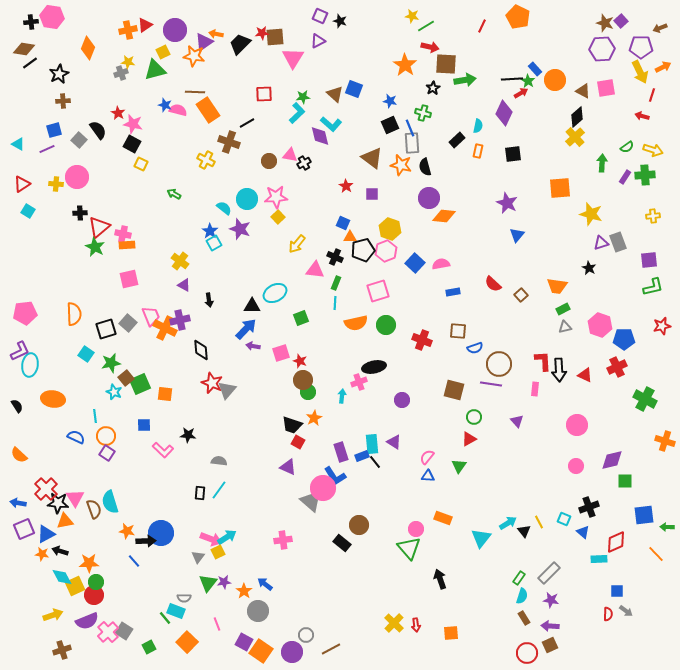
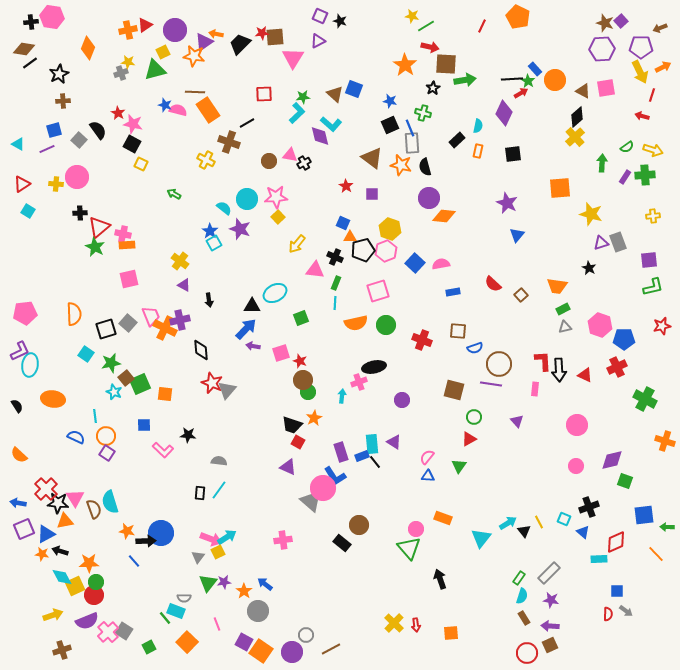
green square at (625, 481): rotated 21 degrees clockwise
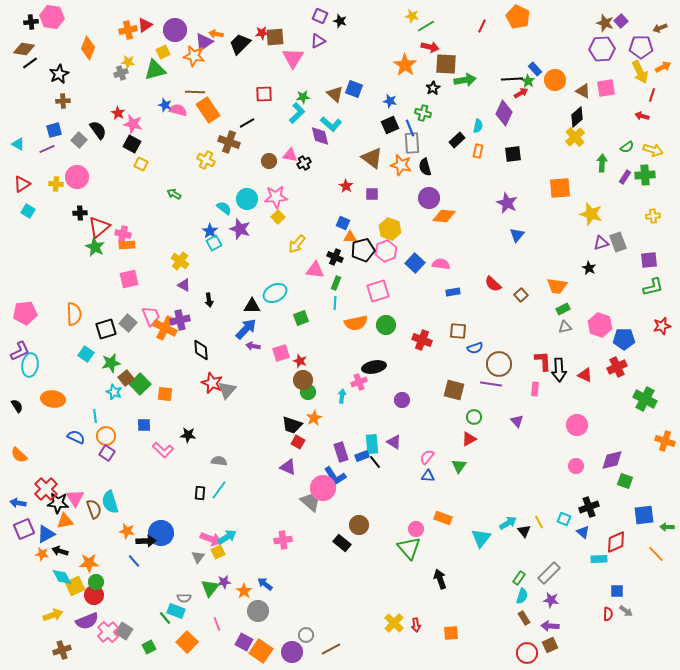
pink semicircle at (441, 264): rotated 18 degrees clockwise
green square at (140, 384): rotated 20 degrees counterclockwise
green triangle at (208, 583): moved 2 px right, 5 px down
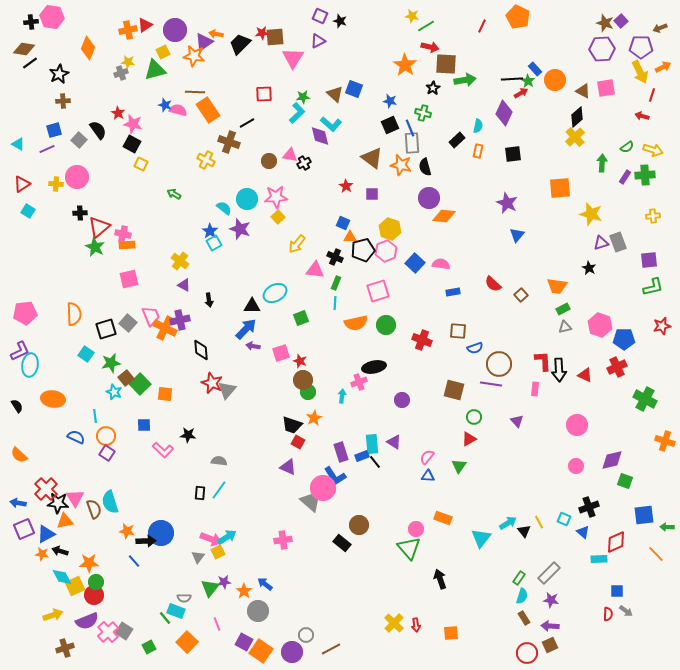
brown cross at (62, 650): moved 3 px right, 2 px up
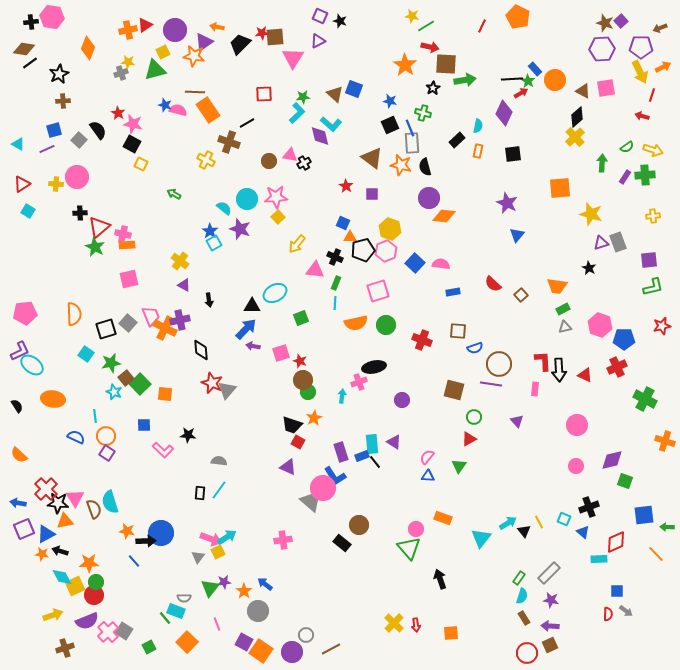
orange arrow at (216, 34): moved 1 px right, 7 px up
cyan ellipse at (30, 365): moved 2 px right; rotated 60 degrees counterclockwise
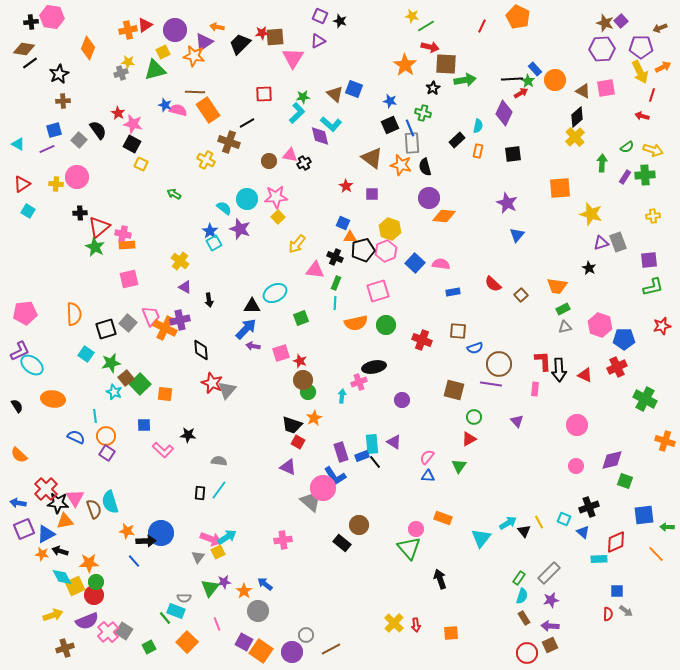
purple triangle at (184, 285): moved 1 px right, 2 px down
purple star at (551, 600): rotated 21 degrees counterclockwise
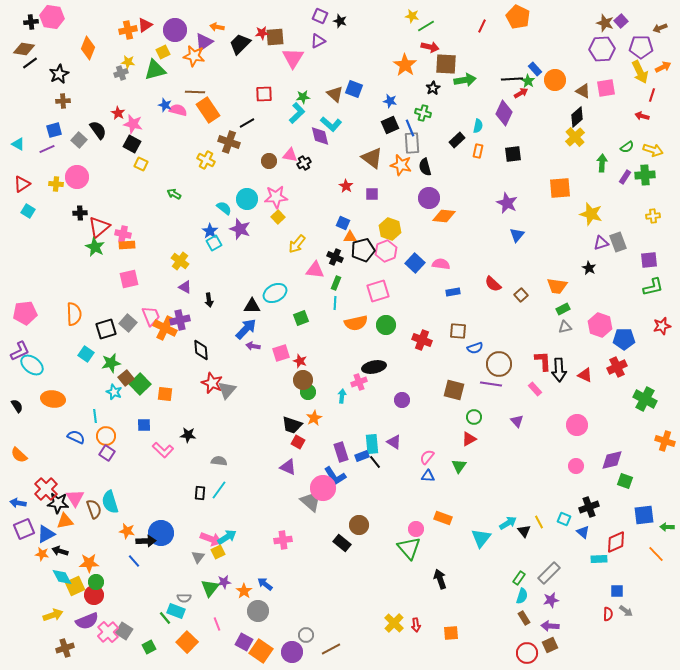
pink rectangle at (535, 389): rotated 48 degrees counterclockwise
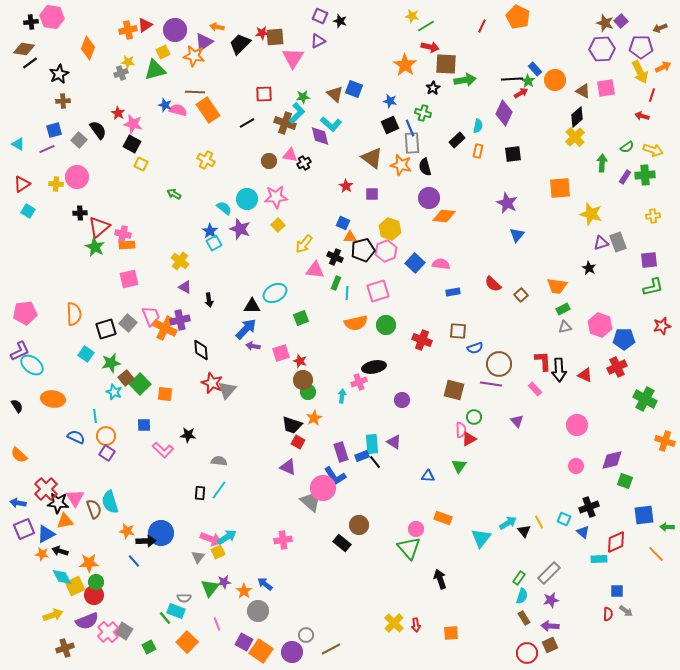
brown cross at (229, 142): moved 56 px right, 19 px up
yellow square at (278, 217): moved 8 px down
yellow arrow at (297, 244): moved 7 px right
cyan line at (335, 303): moved 12 px right, 10 px up
pink semicircle at (427, 457): moved 34 px right, 27 px up; rotated 140 degrees clockwise
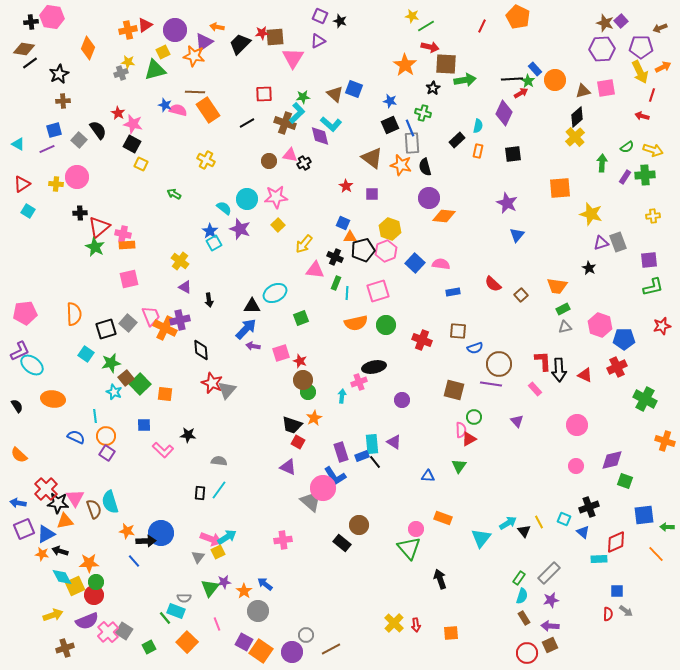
brown triangle at (583, 91): rotated 42 degrees counterclockwise
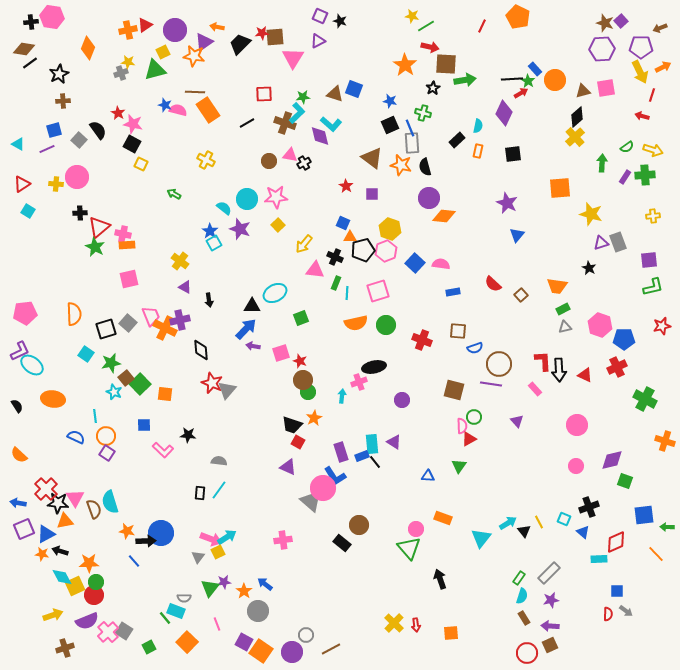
brown triangle at (335, 94): rotated 24 degrees counterclockwise
pink semicircle at (461, 430): moved 1 px right, 4 px up
